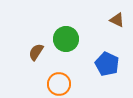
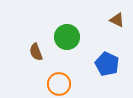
green circle: moved 1 px right, 2 px up
brown semicircle: rotated 54 degrees counterclockwise
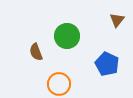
brown triangle: rotated 42 degrees clockwise
green circle: moved 1 px up
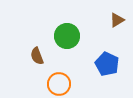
brown triangle: rotated 21 degrees clockwise
brown semicircle: moved 1 px right, 4 px down
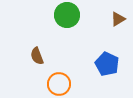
brown triangle: moved 1 px right, 1 px up
green circle: moved 21 px up
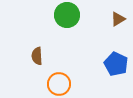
brown semicircle: rotated 18 degrees clockwise
blue pentagon: moved 9 px right
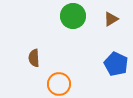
green circle: moved 6 px right, 1 px down
brown triangle: moved 7 px left
brown semicircle: moved 3 px left, 2 px down
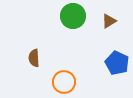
brown triangle: moved 2 px left, 2 px down
blue pentagon: moved 1 px right, 1 px up
orange circle: moved 5 px right, 2 px up
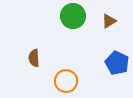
orange circle: moved 2 px right, 1 px up
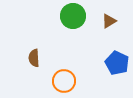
orange circle: moved 2 px left
